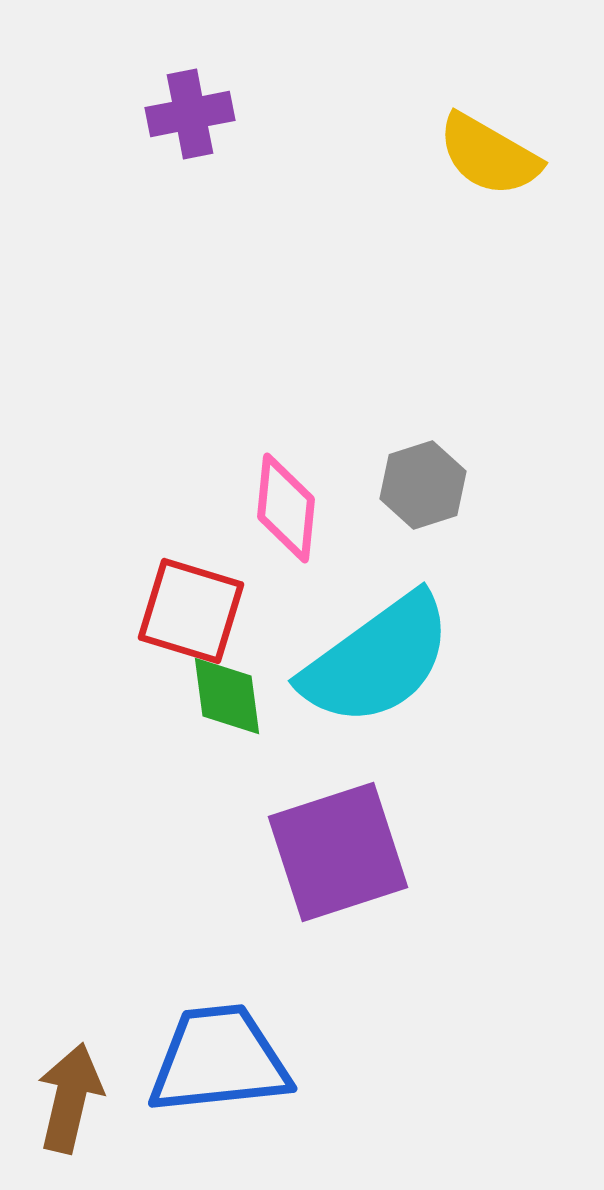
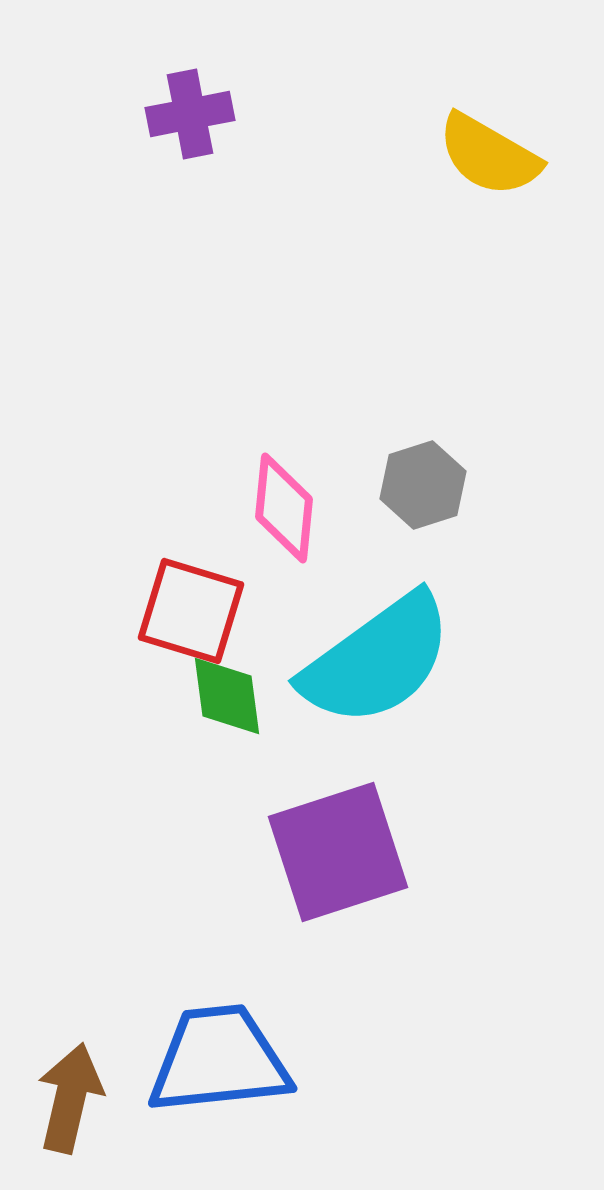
pink diamond: moved 2 px left
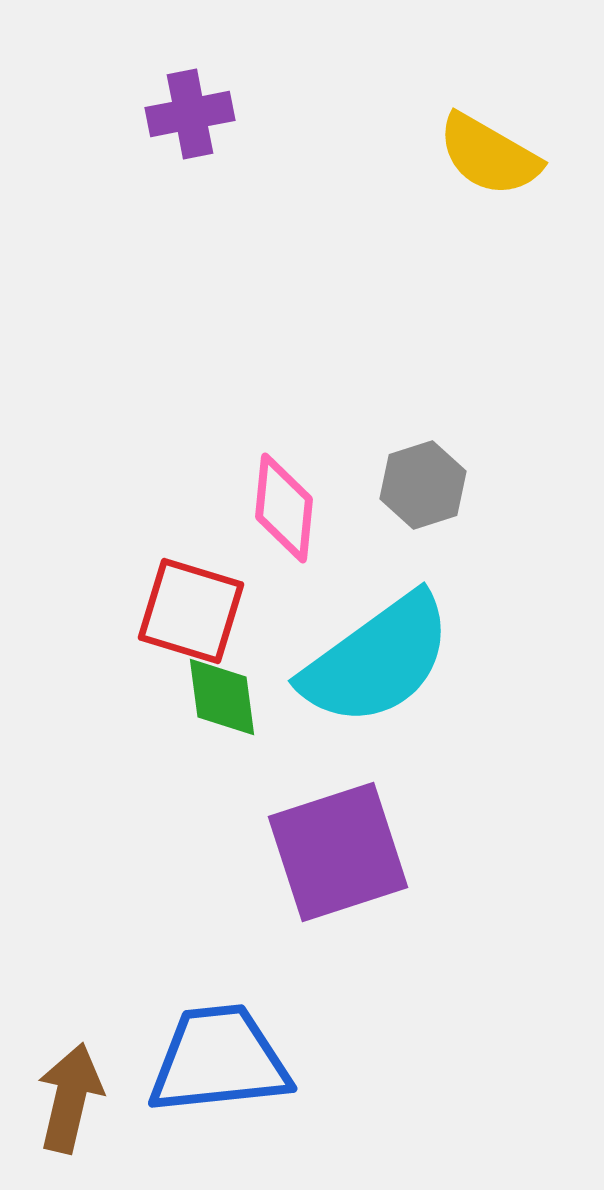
green diamond: moved 5 px left, 1 px down
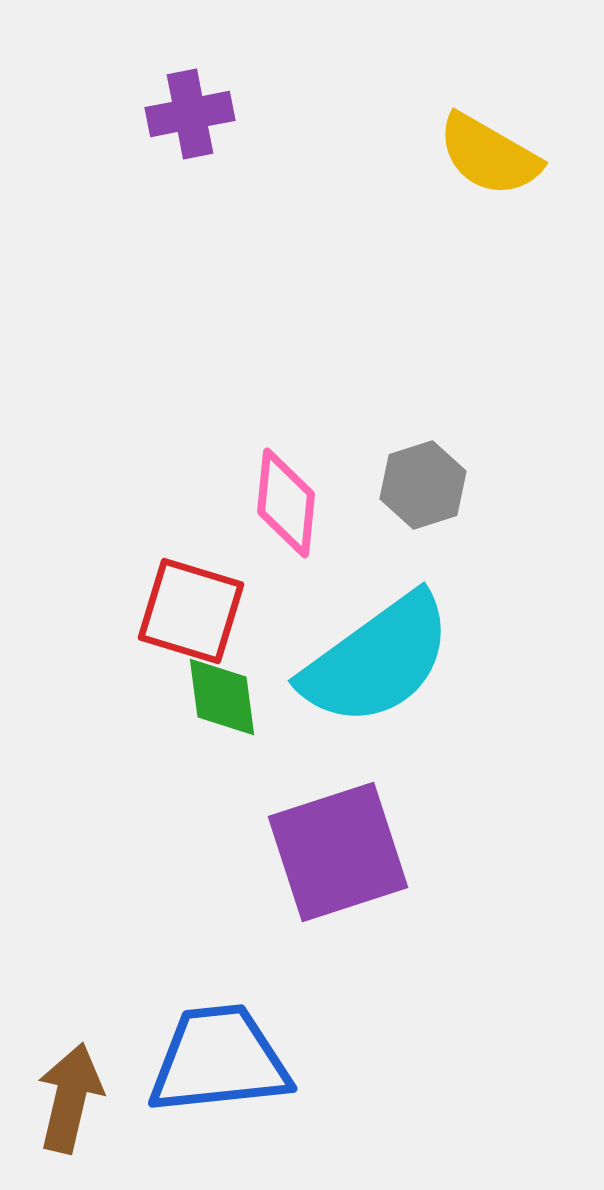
pink diamond: moved 2 px right, 5 px up
